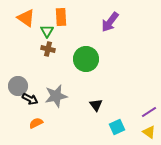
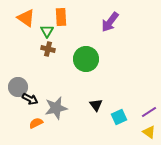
gray circle: moved 1 px down
gray star: moved 12 px down
cyan square: moved 2 px right, 10 px up
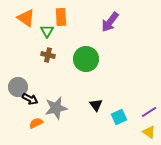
brown cross: moved 6 px down
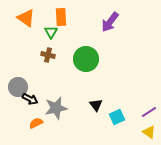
green triangle: moved 4 px right, 1 px down
cyan square: moved 2 px left
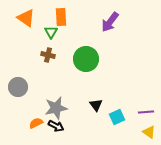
black arrow: moved 26 px right, 27 px down
purple line: moved 3 px left; rotated 28 degrees clockwise
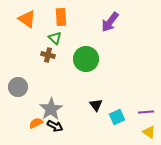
orange triangle: moved 1 px right, 1 px down
green triangle: moved 4 px right, 6 px down; rotated 16 degrees counterclockwise
gray star: moved 5 px left, 1 px down; rotated 20 degrees counterclockwise
black arrow: moved 1 px left
